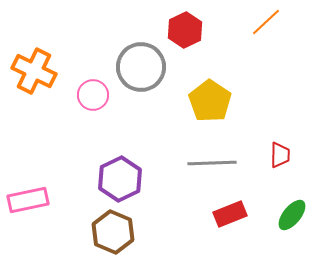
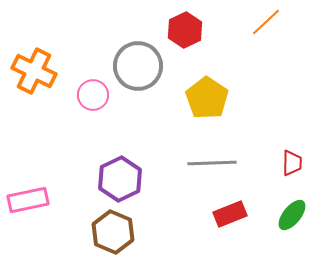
gray circle: moved 3 px left, 1 px up
yellow pentagon: moved 3 px left, 3 px up
red trapezoid: moved 12 px right, 8 px down
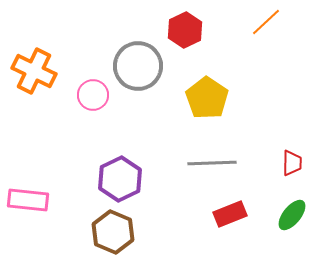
pink rectangle: rotated 18 degrees clockwise
